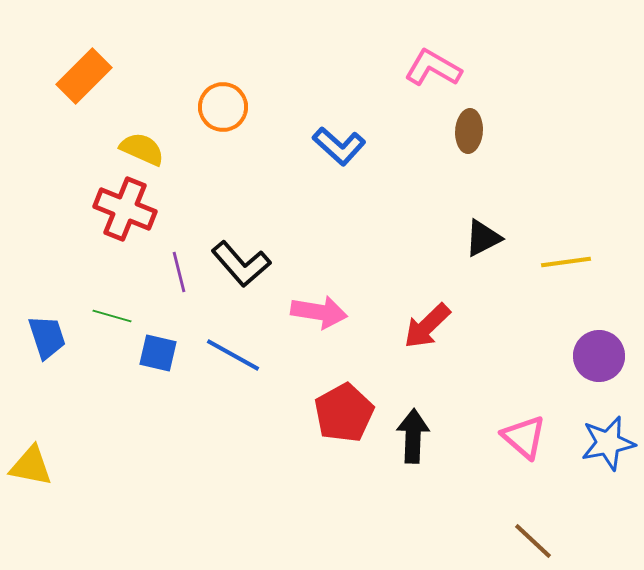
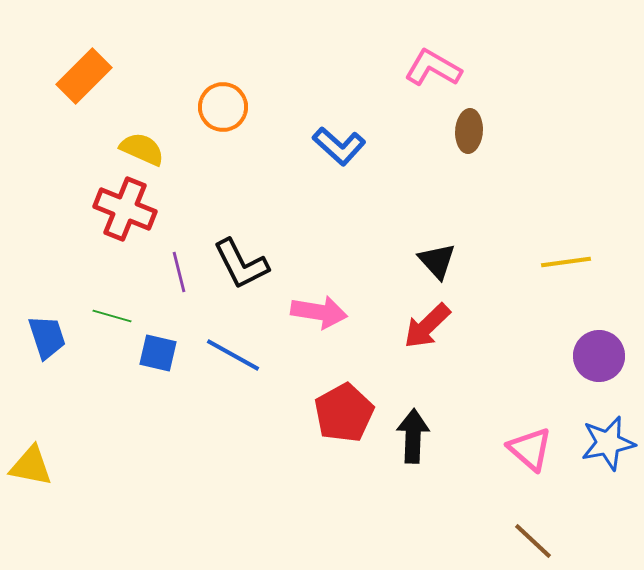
black triangle: moved 46 px left, 23 px down; rotated 45 degrees counterclockwise
black L-shape: rotated 14 degrees clockwise
pink triangle: moved 6 px right, 12 px down
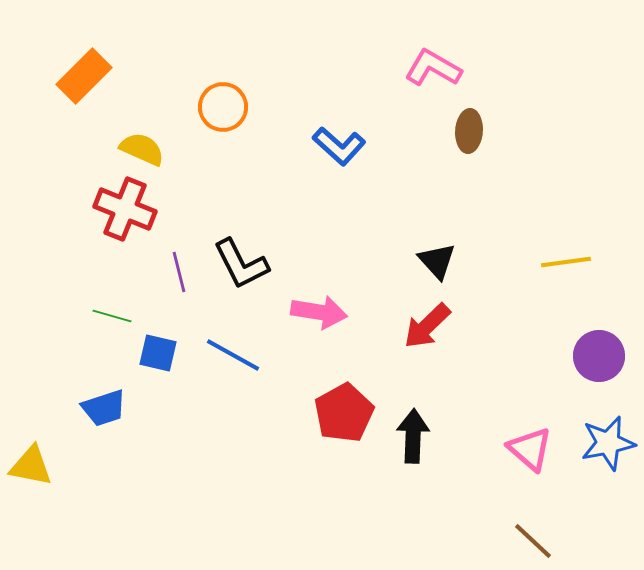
blue trapezoid: moved 57 px right, 71 px down; rotated 90 degrees clockwise
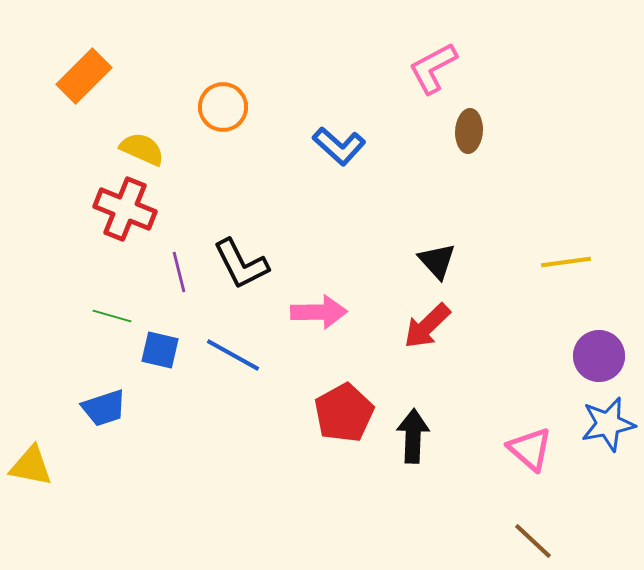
pink L-shape: rotated 58 degrees counterclockwise
pink arrow: rotated 10 degrees counterclockwise
blue square: moved 2 px right, 3 px up
blue star: moved 19 px up
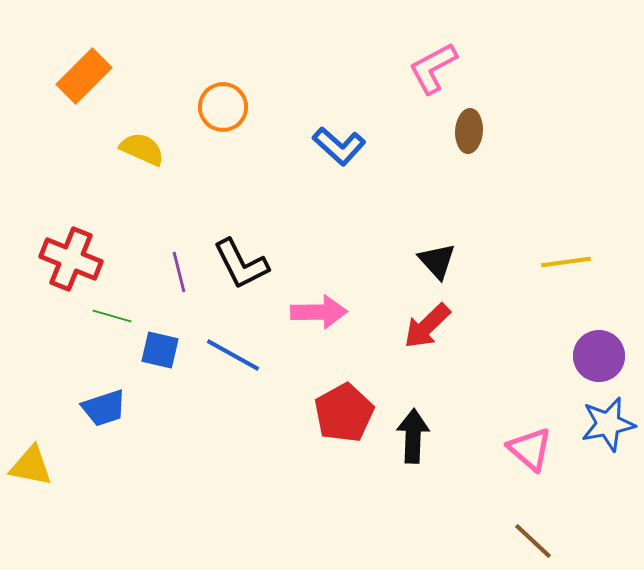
red cross: moved 54 px left, 50 px down
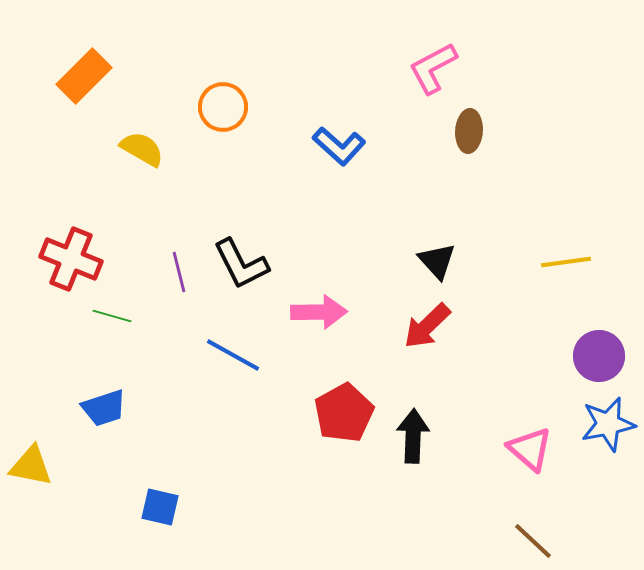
yellow semicircle: rotated 6 degrees clockwise
blue square: moved 157 px down
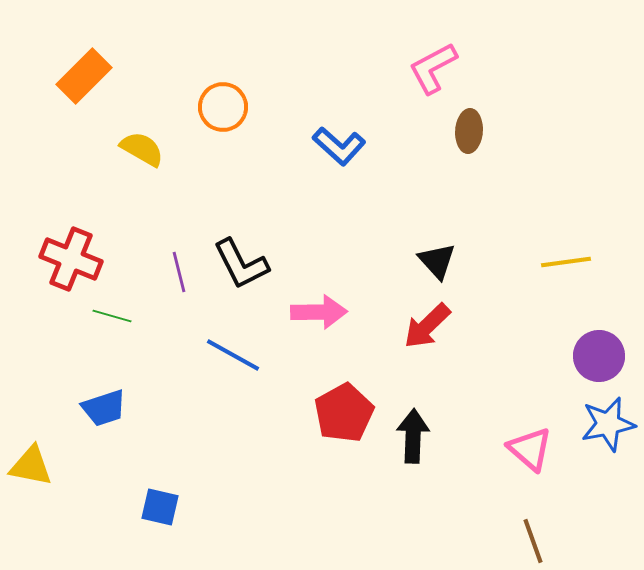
brown line: rotated 27 degrees clockwise
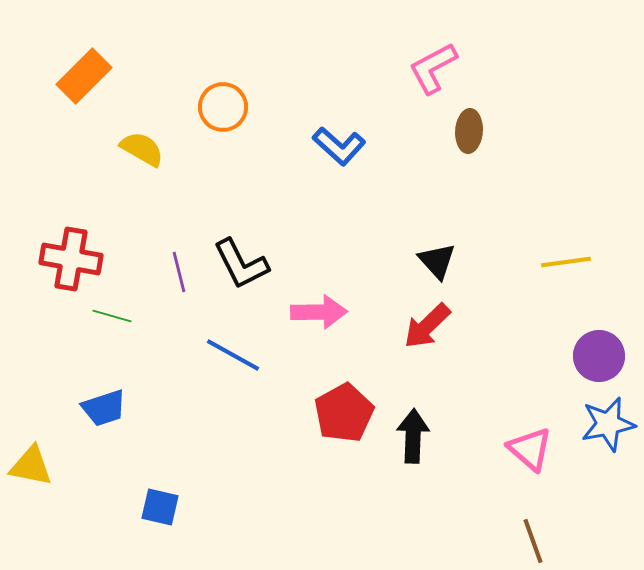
red cross: rotated 12 degrees counterclockwise
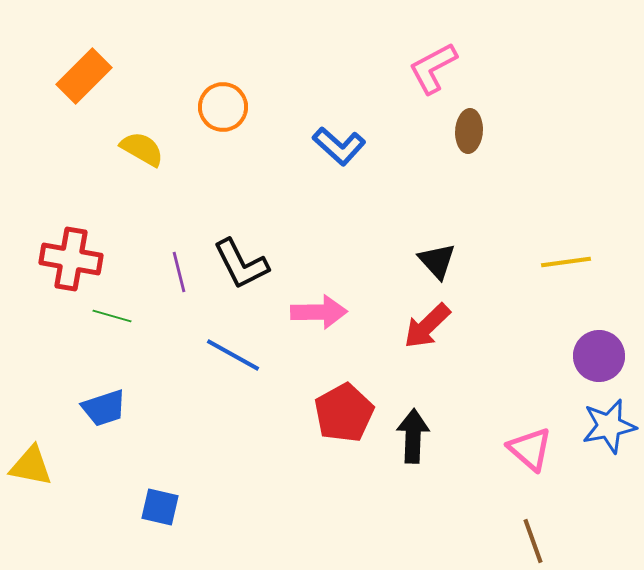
blue star: moved 1 px right, 2 px down
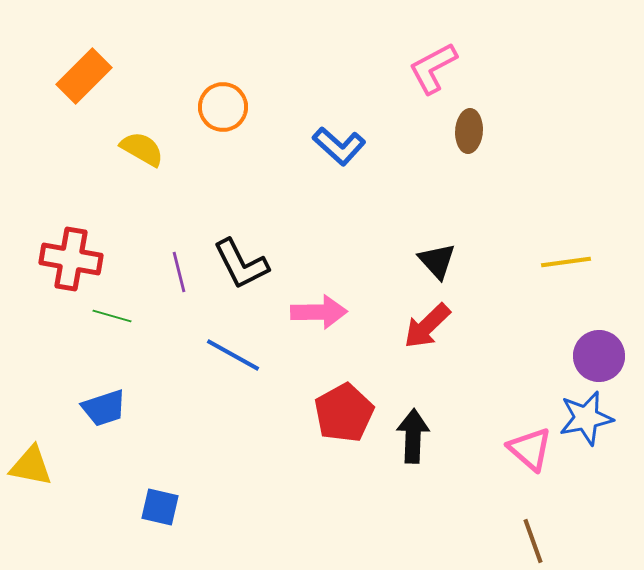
blue star: moved 23 px left, 8 px up
